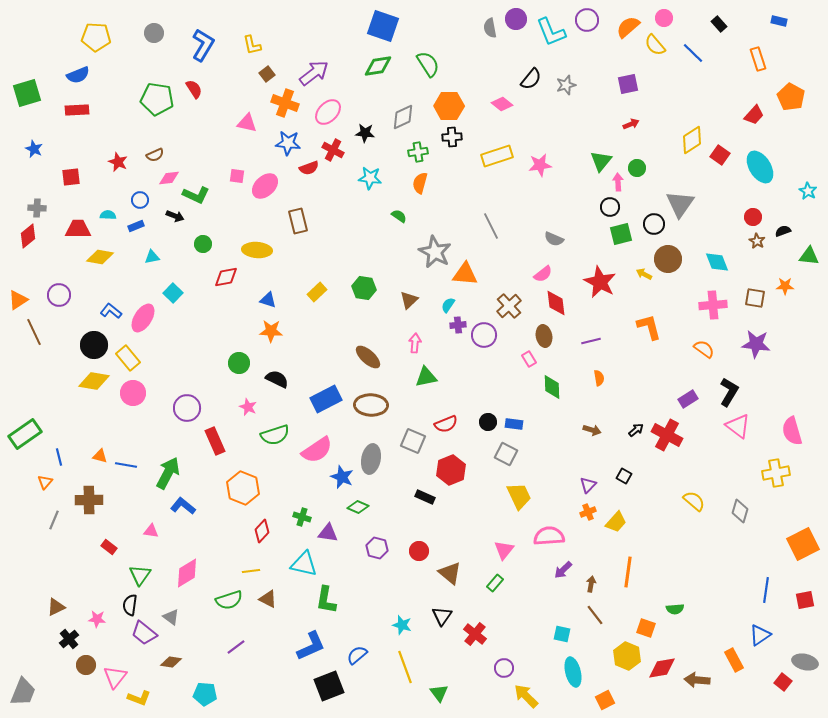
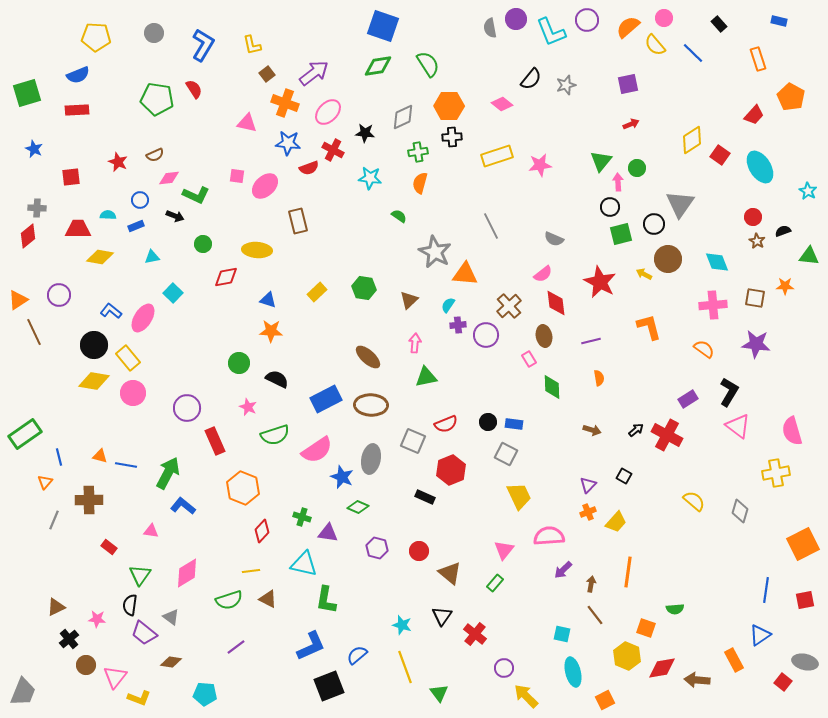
purple circle at (484, 335): moved 2 px right
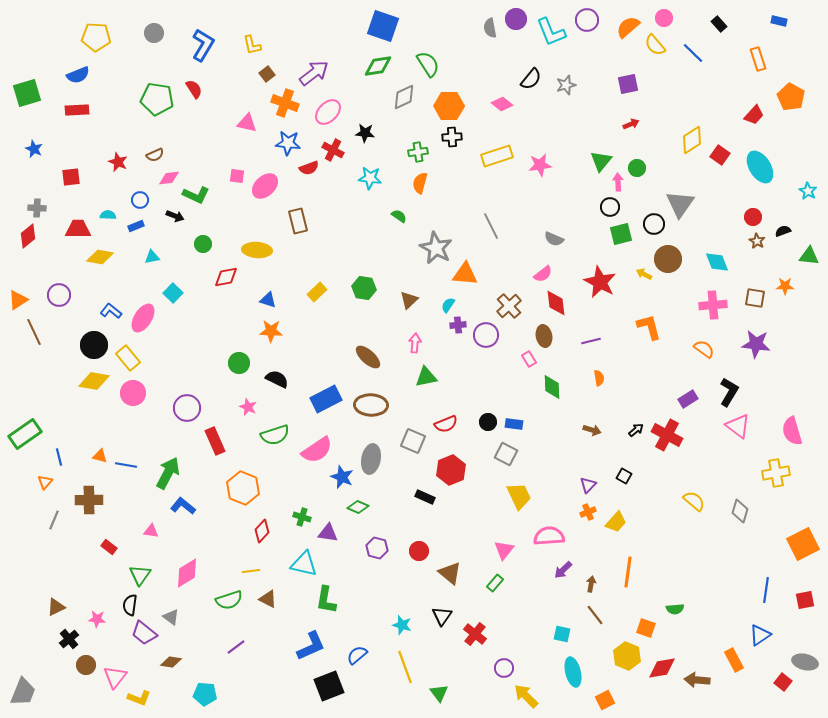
gray diamond at (403, 117): moved 1 px right, 20 px up
gray star at (435, 252): moved 1 px right, 4 px up
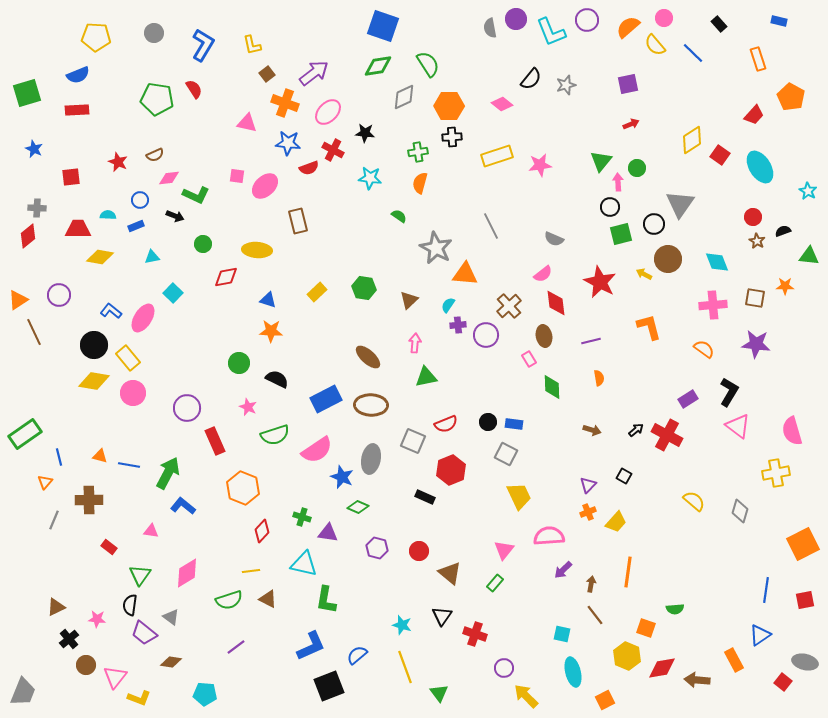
blue line at (126, 465): moved 3 px right
red cross at (475, 634): rotated 20 degrees counterclockwise
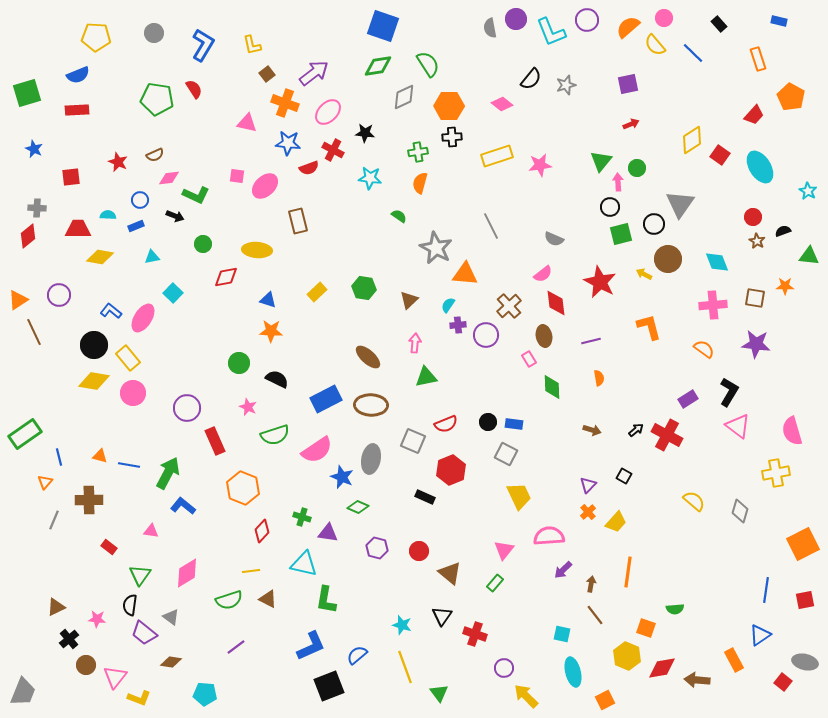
orange cross at (588, 512): rotated 21 degrees counterclockwise
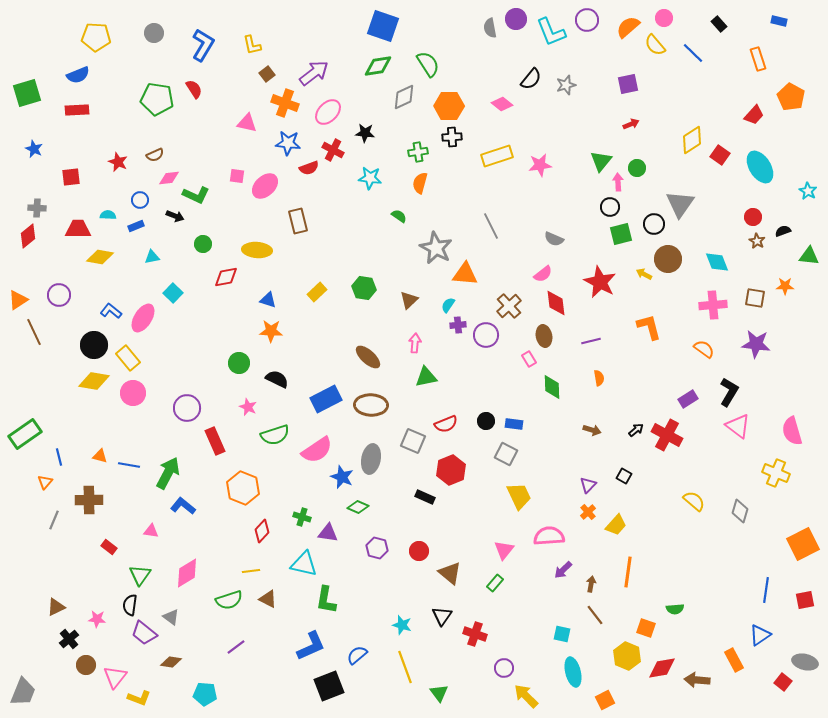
black circle at (488, 422): moved 2 px left, 1 px up
yellow cross at (776, 473): rotated 32 degrees clockwise
yellow trapezoid at (616, 522): moved 3 px down
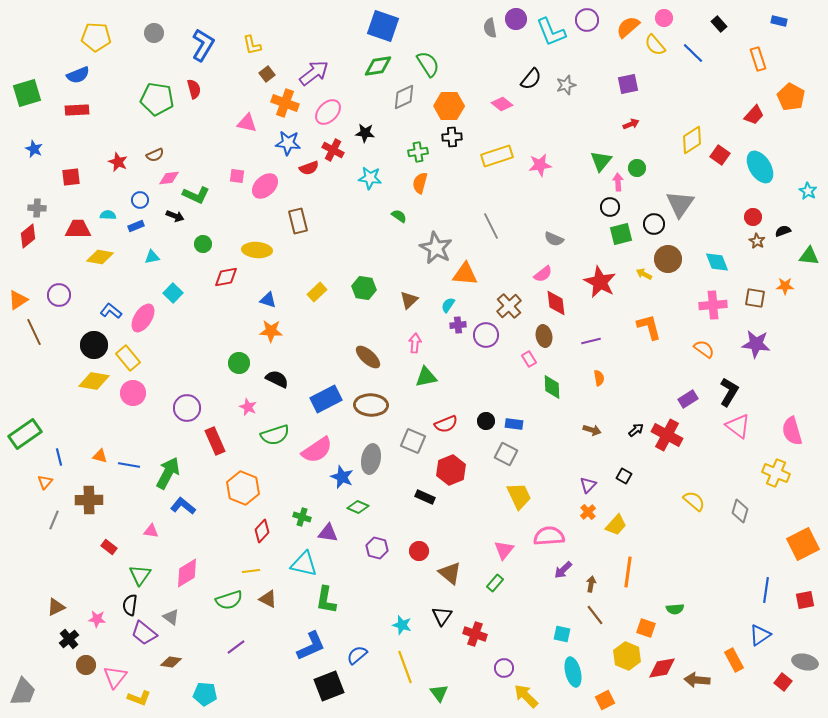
red semicircle at (194, 89): rotated 18 degrees clockwise
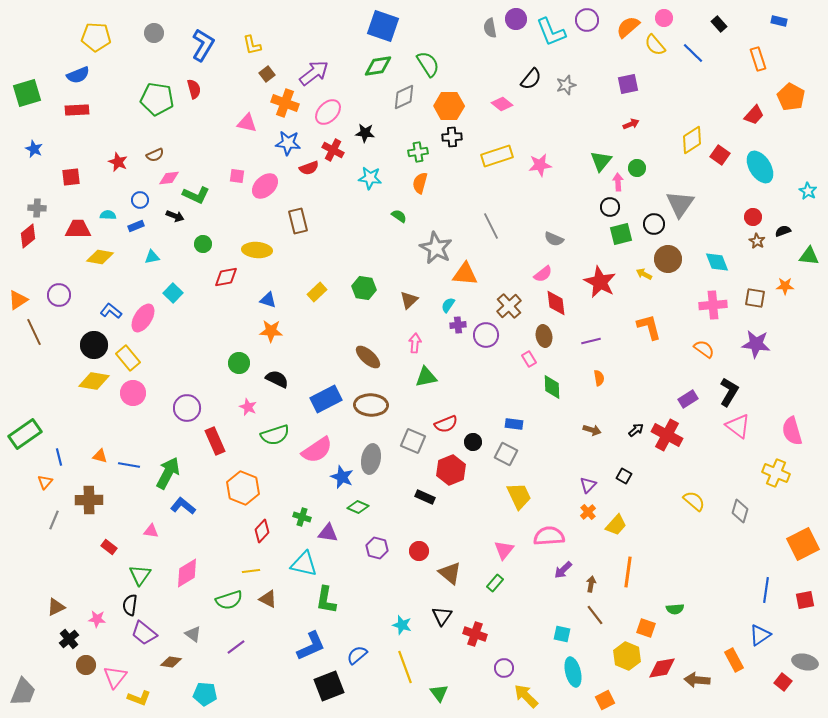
black circle at (486, 421): moved 13 px left, 21 px down
gray triangle at (171, 617): moved 22 px right, 17 px down
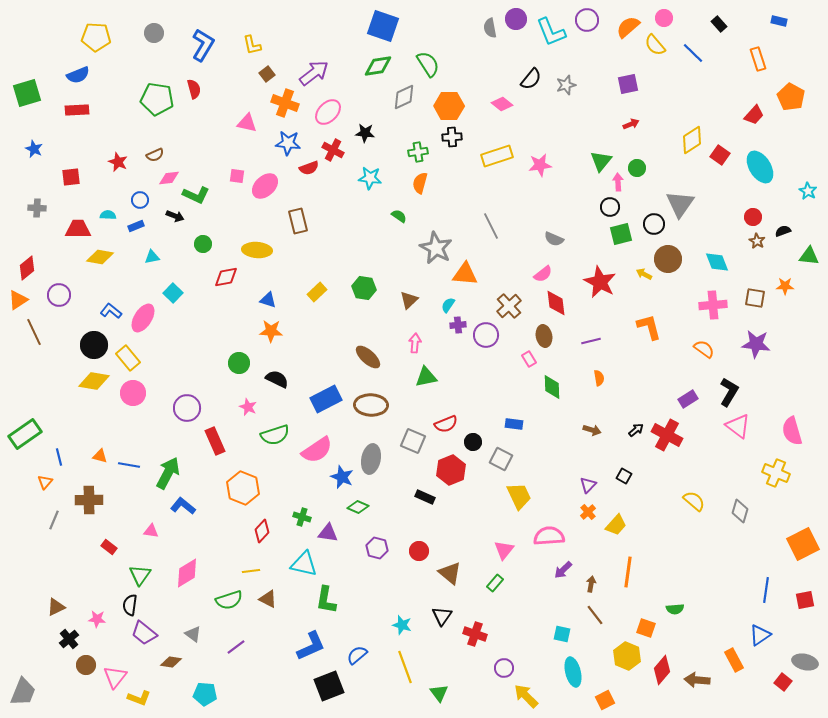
red diamond at (28, 236): moved 1 px left, 32 px down
gray square at (506, 454): moved 5 px left, 5 px down
red diamond at (662, 668): moved 2 px down; rotated 40 degrees counterclockwise
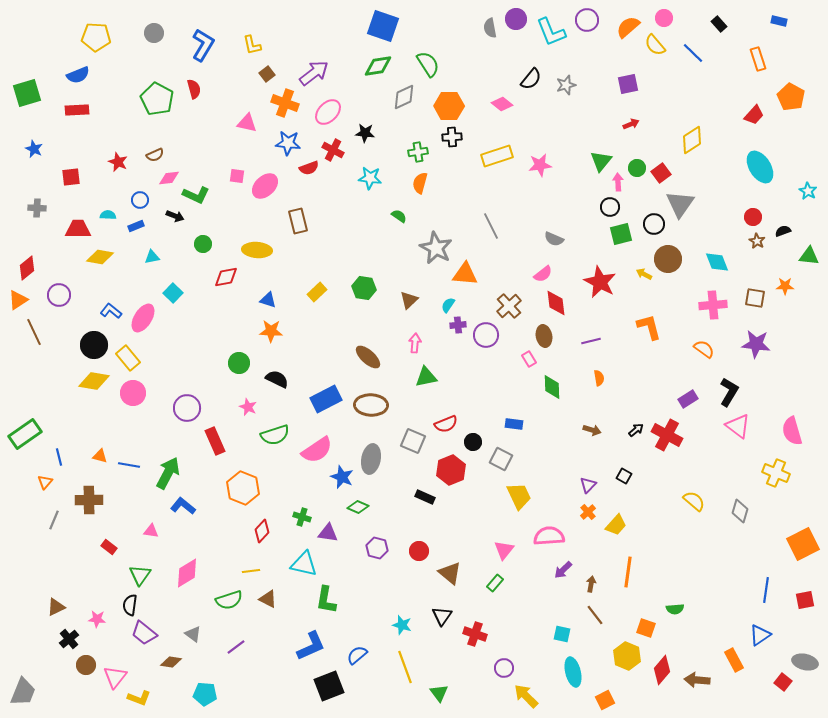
green pentagon at (157, 99): rotated 20 degrees clockwise
red square at (720, 155): moved 59 px left, 18 px down; rotated 18 degrees clockwise
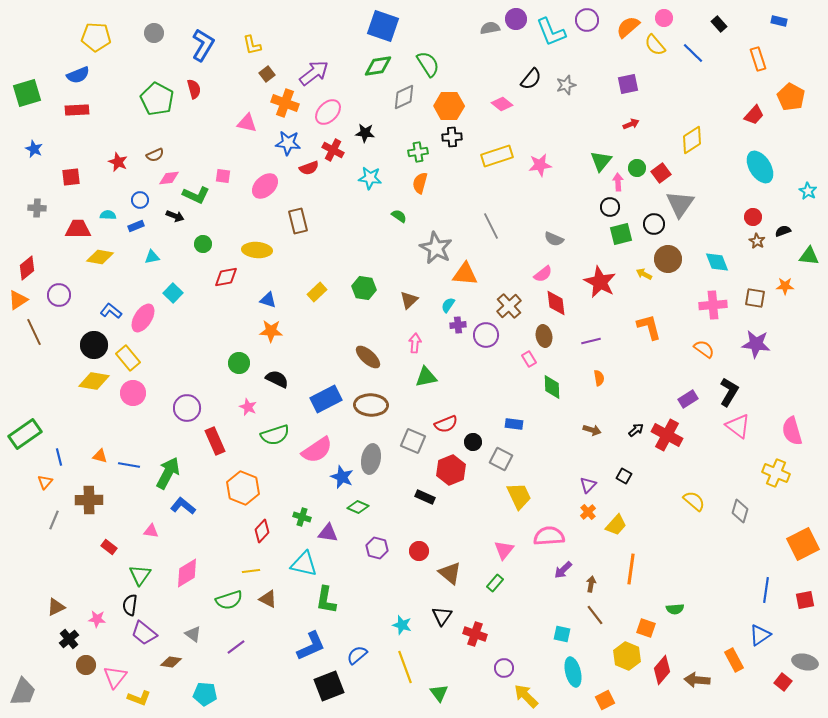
gray semicircle at (490, 28): rotated 90 degrees clockwise
pink square at (237, 176): moved 14 px left
orange line at (628, 572): moved 3 px right, 3 px up
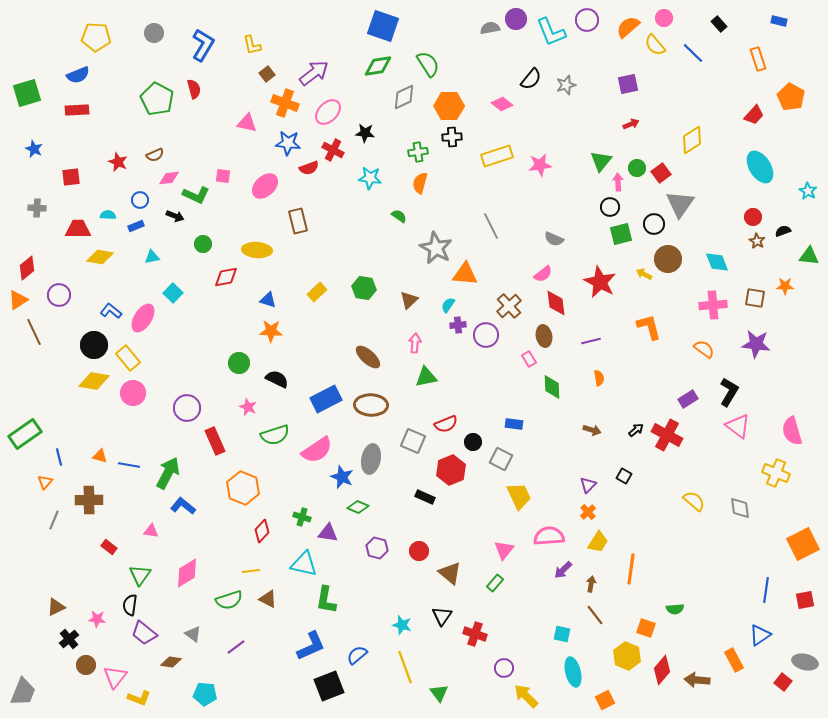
gray diamond at (740, 511): moved 3 px up; rotated 25 degrees counterclockwise
yellow trapezoid at (616, 525): moved 18 px left, 17 px down; rotated 10 degrees counterclockwise
